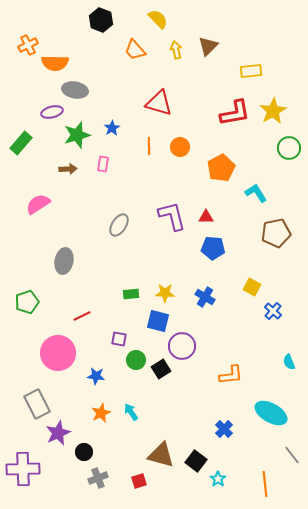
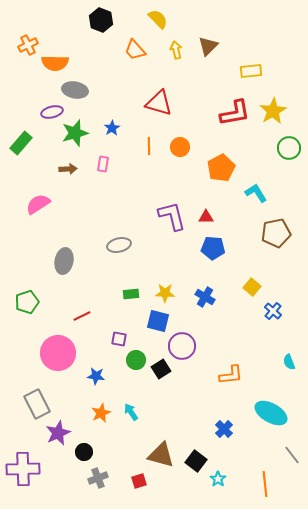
green star at (77, 135): moved 2 px left, 2 px up
gray ellipse at (119, 225): moved 20 px down; rotated 45 degrees clockwise
yellow square at (252, 287): rotated 12 degrees clockwise
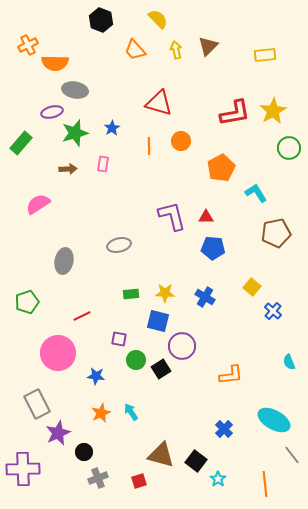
yellow rectangle at (251, 71): moved 14 px right, 16 px up
orange circle at (180, 147): moved 1 px right, 6 px up
cyan ellipse at (271, 413): moved 3 px right, 7 px down
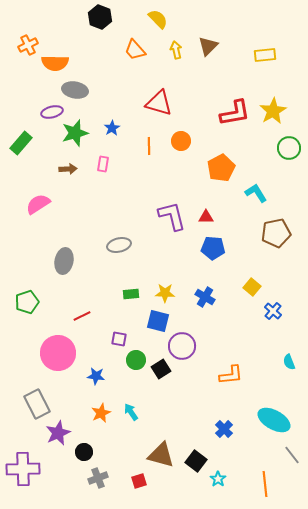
black hexagon at (101, 20): moved 1 px left, 3 px up
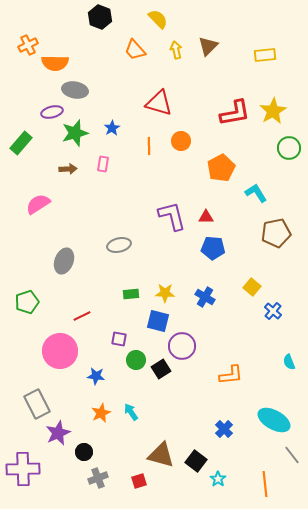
gray ellipse at (64, 261): rotated 10 degrees clockwise
pink circle at (58, 353): moved 2 px right, 2 px up
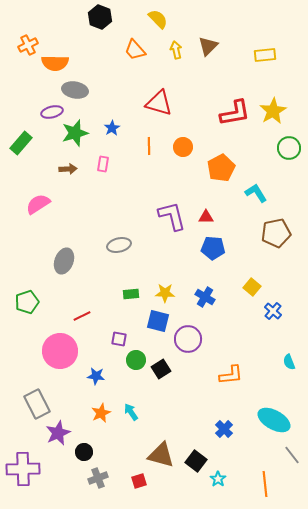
orange circle at (181, 141): moved 2 px right, 6 px down
purple circle at (182, 346): moved 6 px right, 7 px up
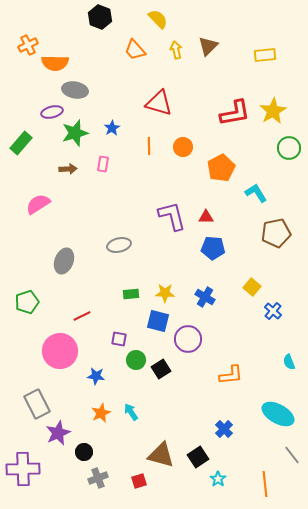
cyan ellipse at (274, 420): moved 4 px right, 6 px up
black square at (196, 461): moved 2 px right, 4 px up; rotated 20 degrees clockwise
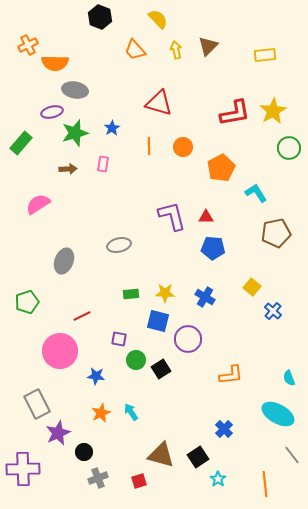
cyan semicircle at (289, 362): moved 16 px down
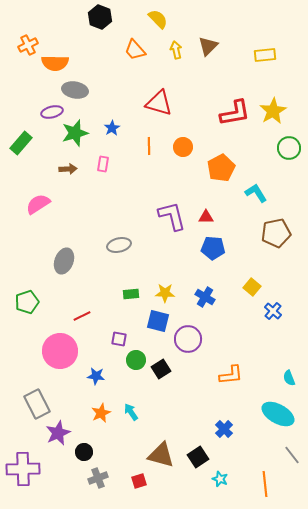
cyan star at (218, 479): moved 2 px right; rotated 14 degrees counterclockwise
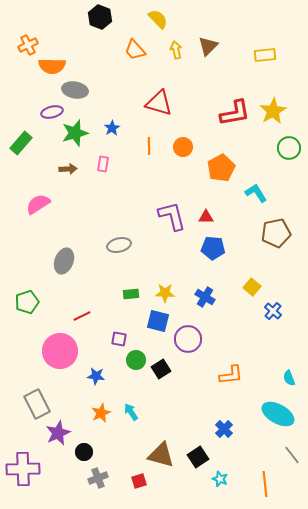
orange semicircle at (55, 63): moved 3 px left, 3 px down
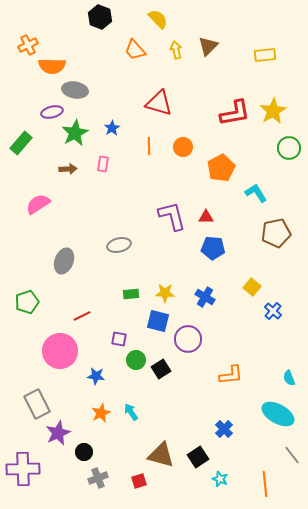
green star at (75, 133): rotated 12 degrees counterclockwise
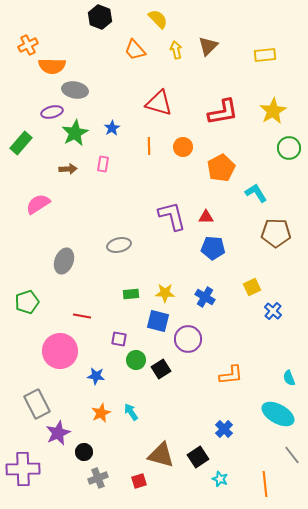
red L-shape at (235, 113): moved 12 px left, 1 px up
brown pentagon at (276, 233): rotated 12 degrees clockwise
yellow square at (252, 287): rotated 24 degrees clockwise
red line at (82, 316): rotated 36 degrees clockwise
